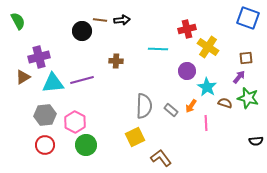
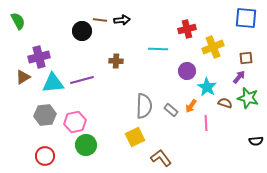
blue square: moved 2 px left; rotated 15 degrees counterclockwise
yellow cross: moved 5 px right; rotated 35 degrees clockwise
pink hexagon: rotated 20 degrees clockwise
red circle: moved 11 px down
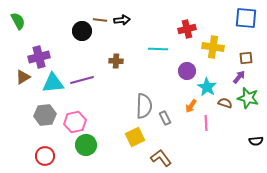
yellow cross: rotated 30 degrees clockwise
gray rectangle: moved 6 px left, 8 px down; rotated 24 degrees clockwise
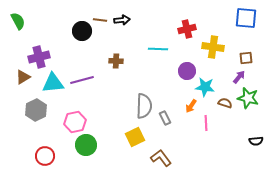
cyan star: moved 2 px left; rotated 24 degrees counterclockwise
gray hexagon: moved 9 px left, 5 px up; rotated 20 degrees counterclockwise
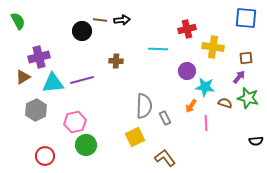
brown L-shape: moved 4 px right
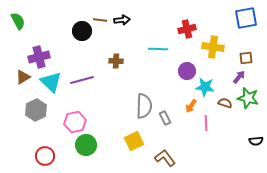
blue square: rotated 15 degrees counterclockwise
cyan triangle: moved 2 px left, 1 px up; rotated 50 degrees clockwise
yellow square: moved 1 px left, 4 px down
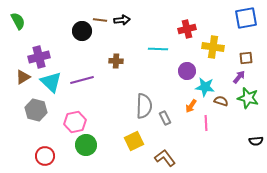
brown semicircle: moved 4 px left, 2 px up
gray hexagon: rotated 20 degrees counterclockwise
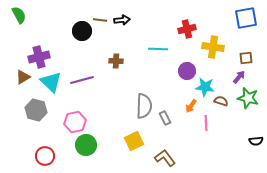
green semicircle: moved 1 px right, 6 px up
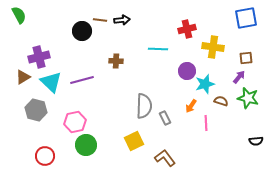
cyan star: moved 3 px up; rotated 24 degrees counterclockwise
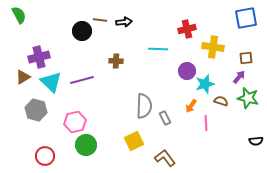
black arrow: moved 2 px right, 2 px down
